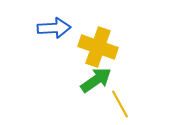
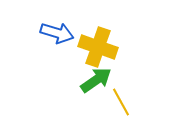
blue arrow: moved 3 px right, 5 px down; rotated 20 degrees clockwise
yellow line: moved 1 px right, 2 px up
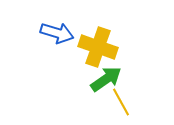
green arrow: moved 10 px right, 1 px up
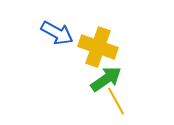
blue arrow: rotated 12 degrees clockwise
yellow line: moved 5 px left, 1 px up
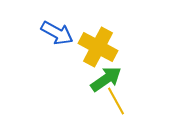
yellow cross: rotated 9 degrees clockwise
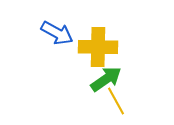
yellow cross: rotated 27 degrees counterclockwise
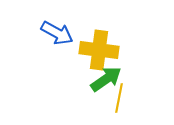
yellow cross: moved 1 px right, 3 px down; rotated 6 degrees clockwise
yellow line: moved 3 px right, 3 px up; rotated 40 degrees clockwise
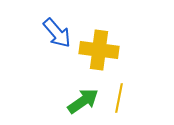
blue arrow: rotated 20 degrees clockwise
green arrow: moved 23 px left, 22 px down
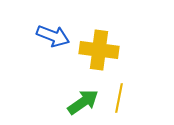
blue arrow: moved 4 px left, 3 px down; rotated 28 degrees counterclockwise
green arrow: moved 1 px down
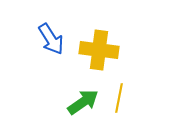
blue arrow: moved 2 px left, 3 px down; rotated 36 degrees clockwise
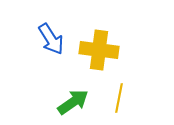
green arrow: moved 10 px left
